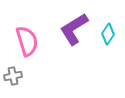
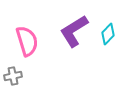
purple L-shape: moved 2 px down
cyan diamond: rotated 10 degrees clockwise
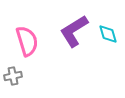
cyan diamond: rotated 60 degrees counterclockwise
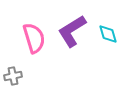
purple L-shape: moved 2 px left
pink semicircle: moved 7 px right, 3 px up
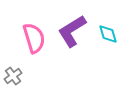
gray cross: rotated 24 degrees counterclockwise
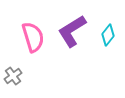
cyan diamond: moved 1 px down; rotated 55 degrees clockwise
pink semicircle: moved 1 px left, 1 px up
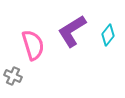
pink semicircle: moved 8 px down
gray cross: rotated 30 degrees counterclockwise
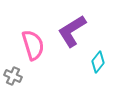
cyan diamond: moved 10 px left, 27 px down
